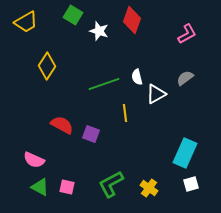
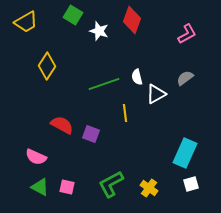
pink semicircle: moved 2 px right, 3 px up
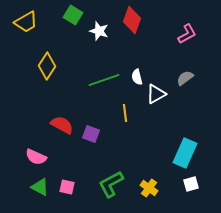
green line: moved 4 px up
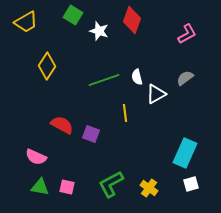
green triangle: rotated 18 degrees counterclockwise
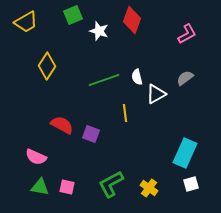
green square: rotated 36 degrees clockwise
